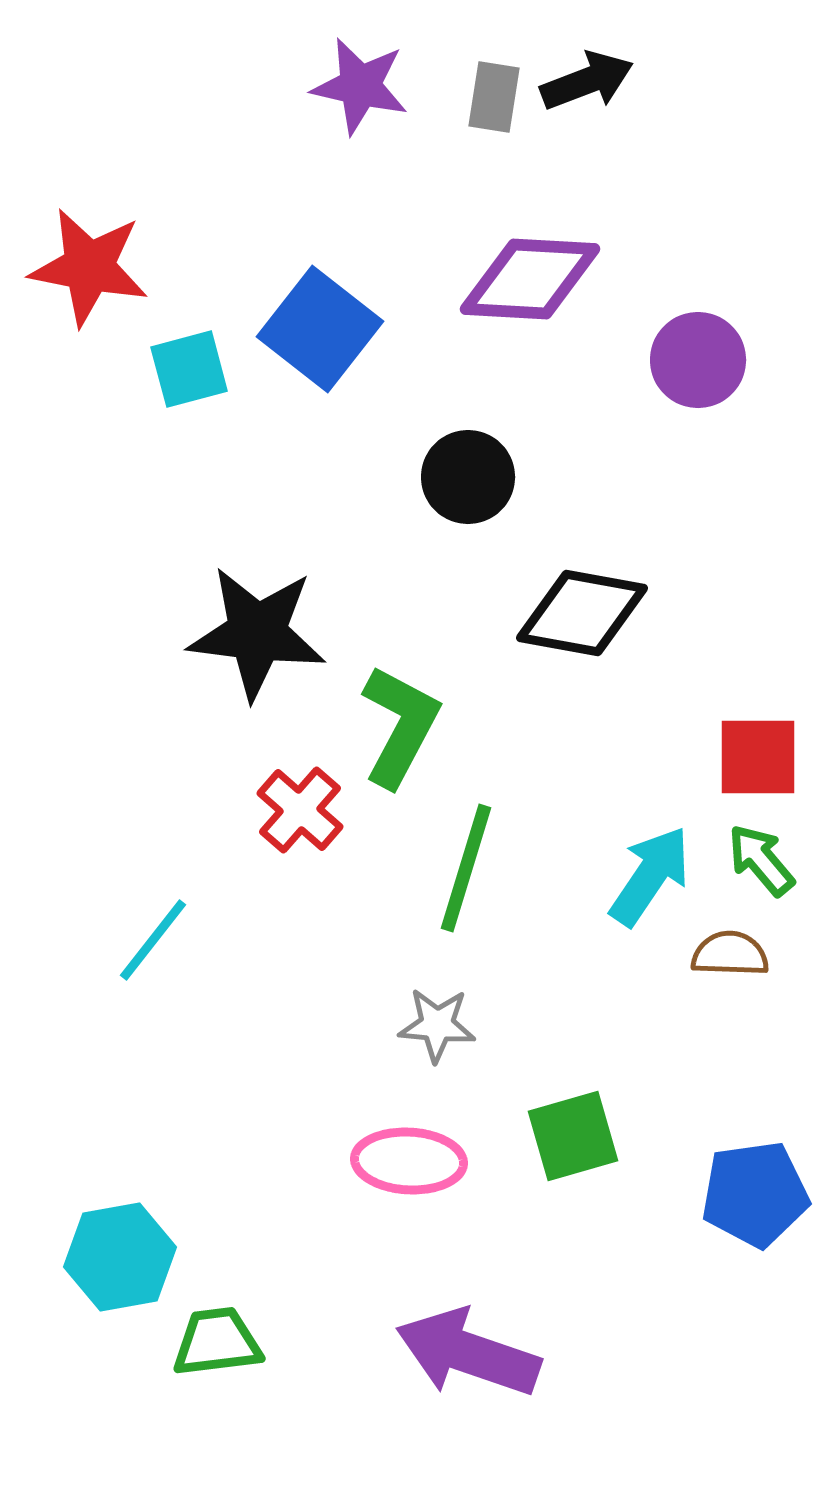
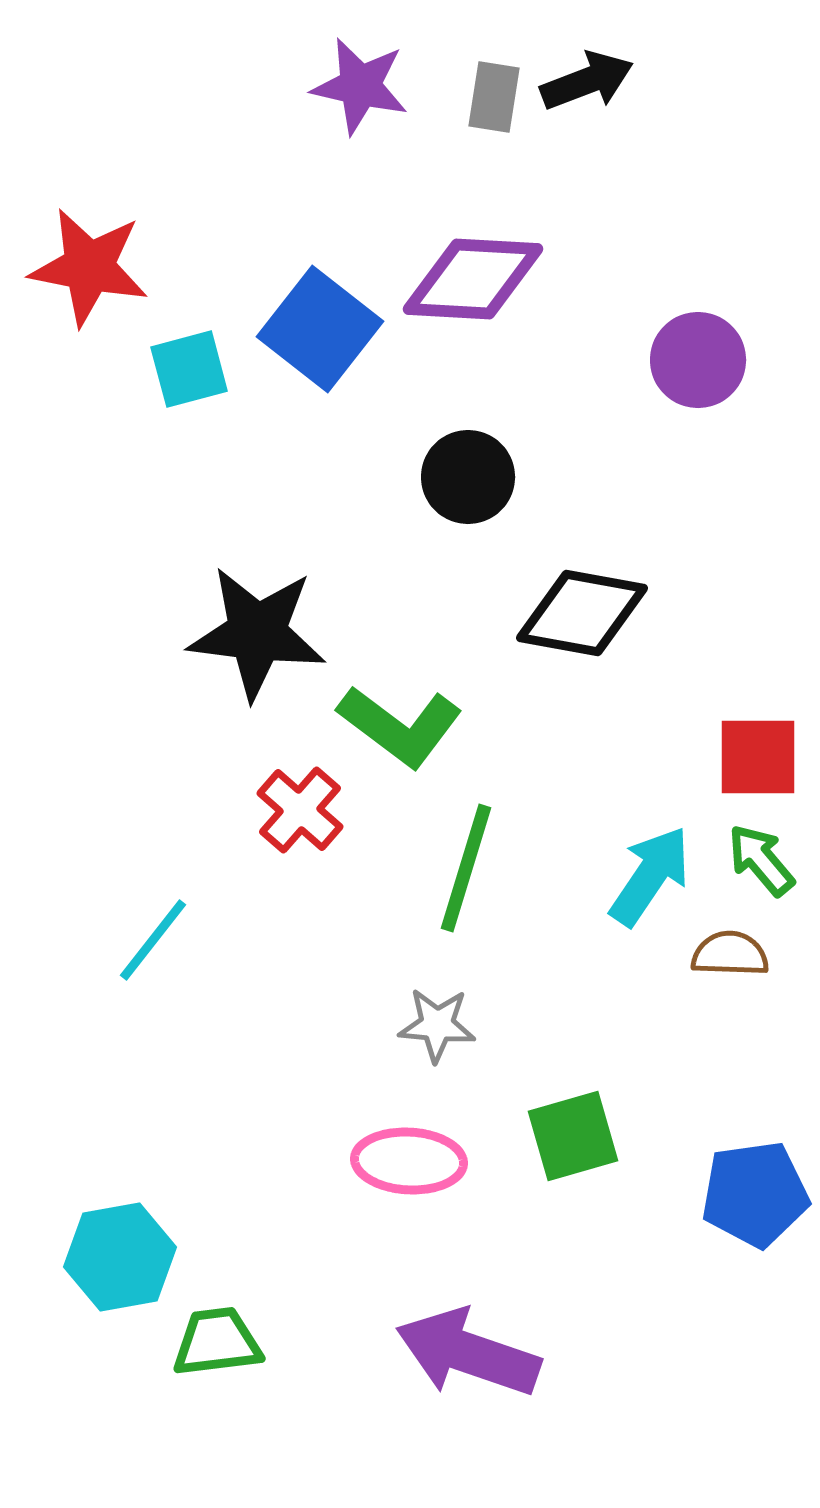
purple diamond: moved 57 px left
green L-shape: rotated 99 degrees clockwise
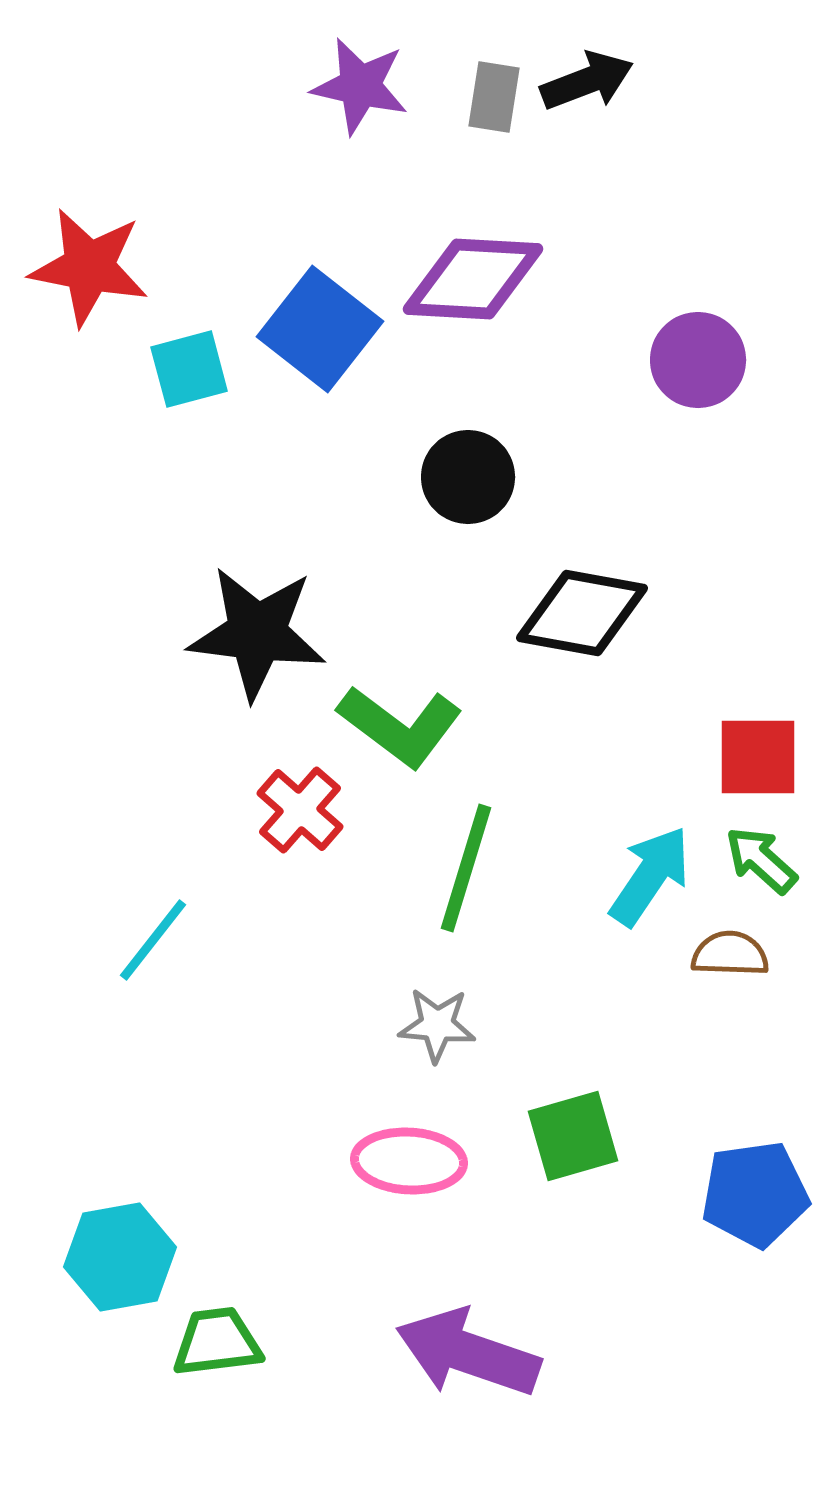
green arrow: rotated 8 degrees counterclockwise
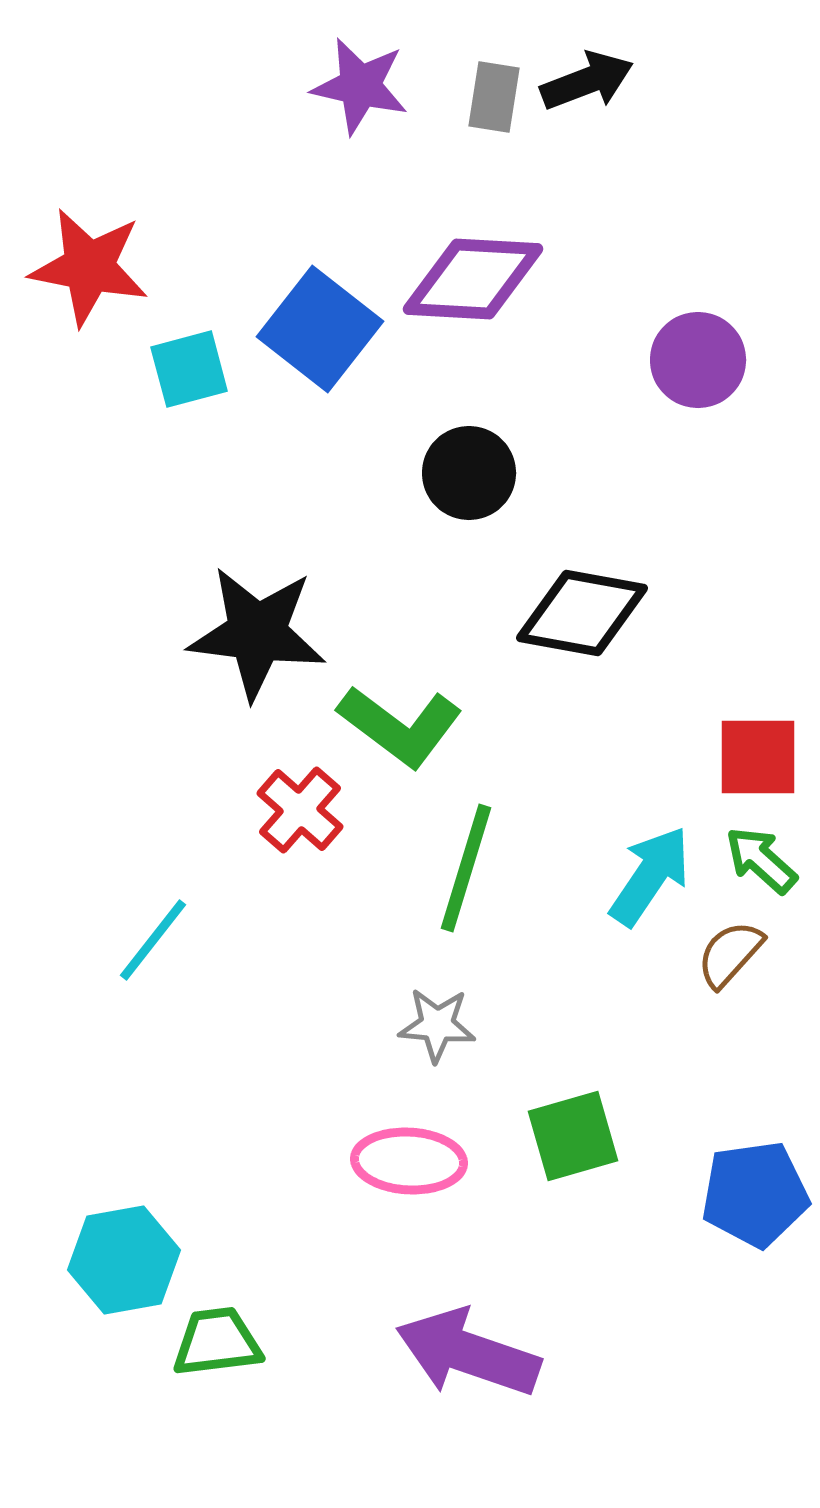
black circle: moved 1 px right, 4 px up
brown semicircle: rotated 50 degrees counterclockwise
cyan hexagon: moved 4 px right, 3 px down
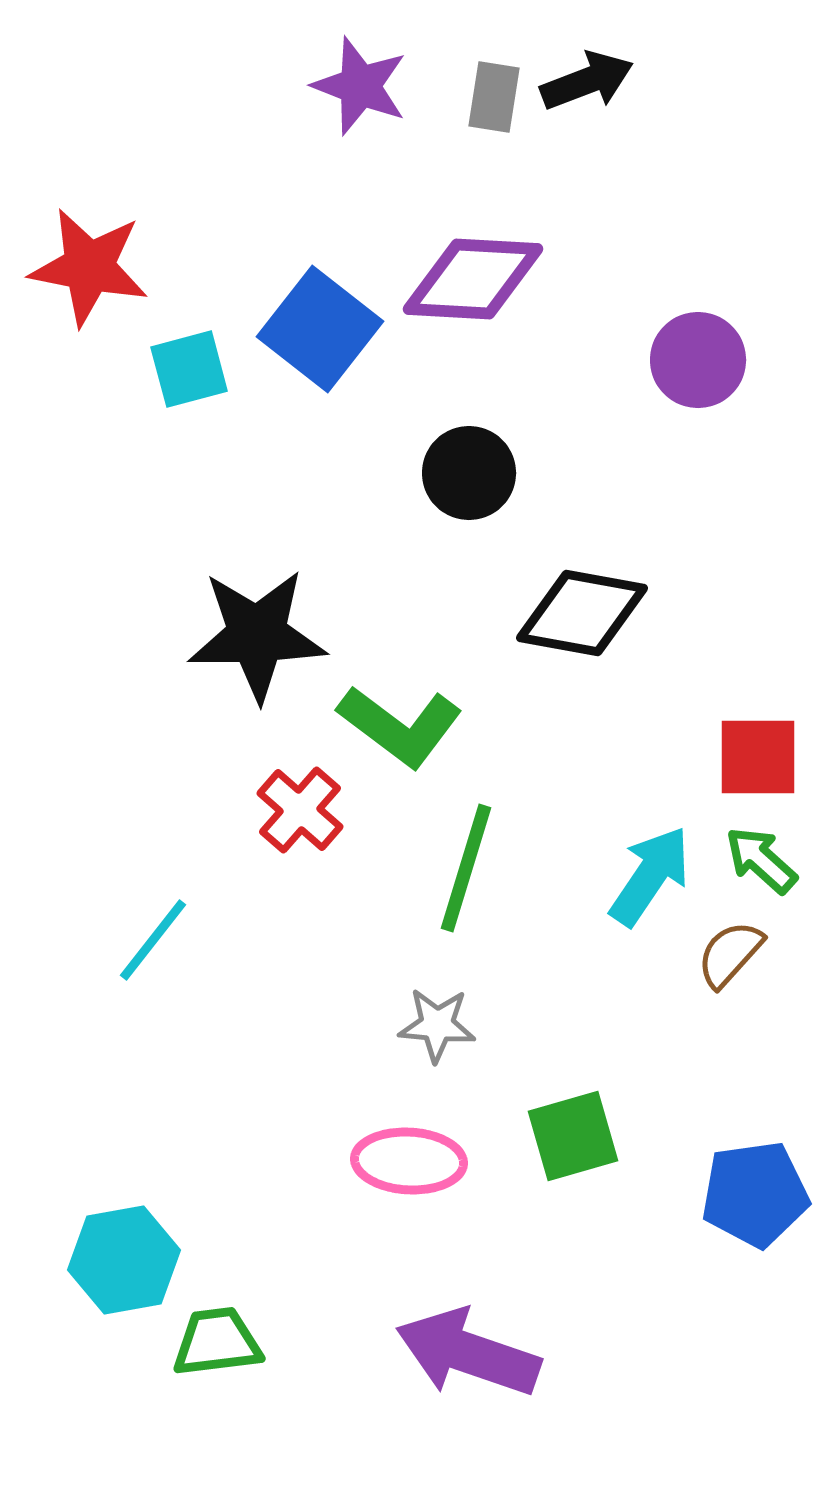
purple star: rotated 8 degrees clockwise
black star: moved 2 px down; rotated 8 degrees counterclockwise
